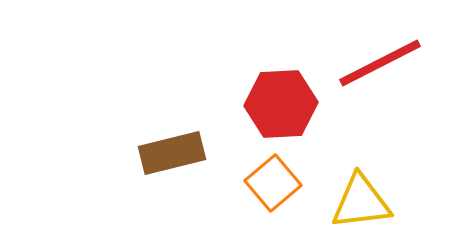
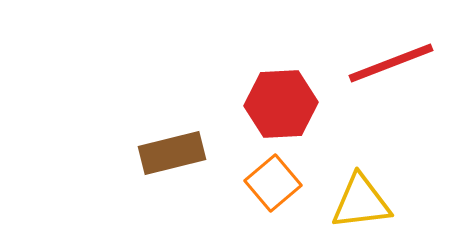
red line: moved 11 px right; rotated 6 degrees clockwise
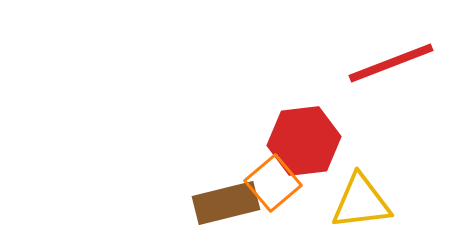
red hexagon: moved 23 px right, 37 px down; rotated 4 degrees counterclockwise
brown rectangle: moved 54 px right, 50 px down
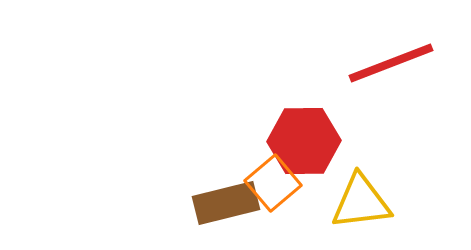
red hexagon: rotated 6 degrees clockwise
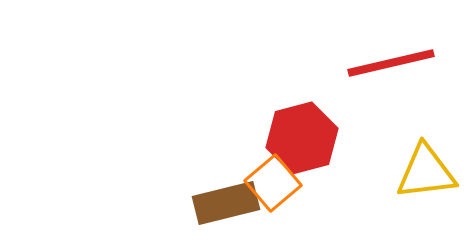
red line: rotated 8 degrees clockwise
red hexagon: moved 2 px left, 3 px up; rotated 14 degrees counterclockwise
yellow triangle: moved 65 px right, 30 px up
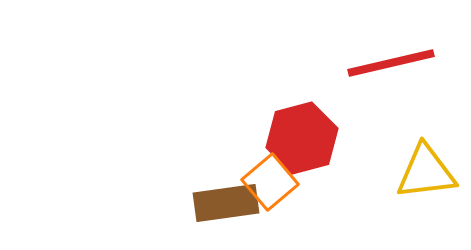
orange square: moved 3 px left, 1 px up
brown rectangle: rotated 6 degrees clockwise
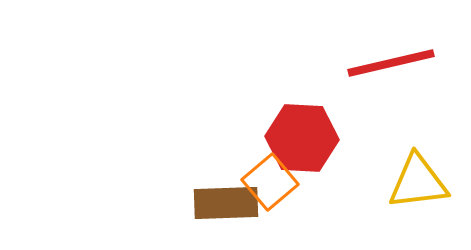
red hexagon: rotated 18 degrees clockwise
yellow triangle: moved 8 px left, 10 px down
brown rectangle: rotated 6 degrees clockwise
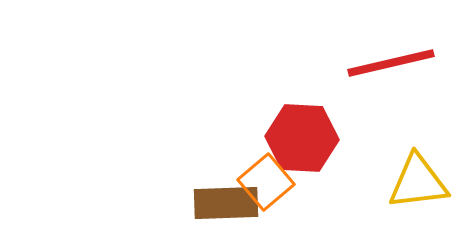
orange square: moved 4 px left
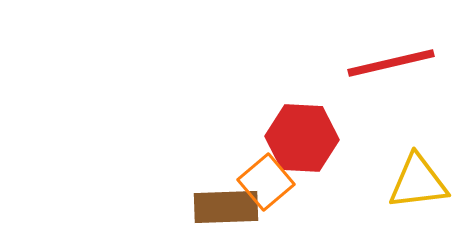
brown rectangle: moved 4 px down
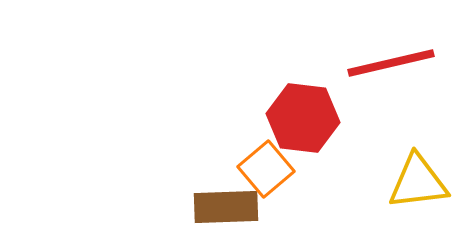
red hexagon: moved 1 px right, 20 px up; rotated 4 degrees clockwise
orange square: moved 13 px up
